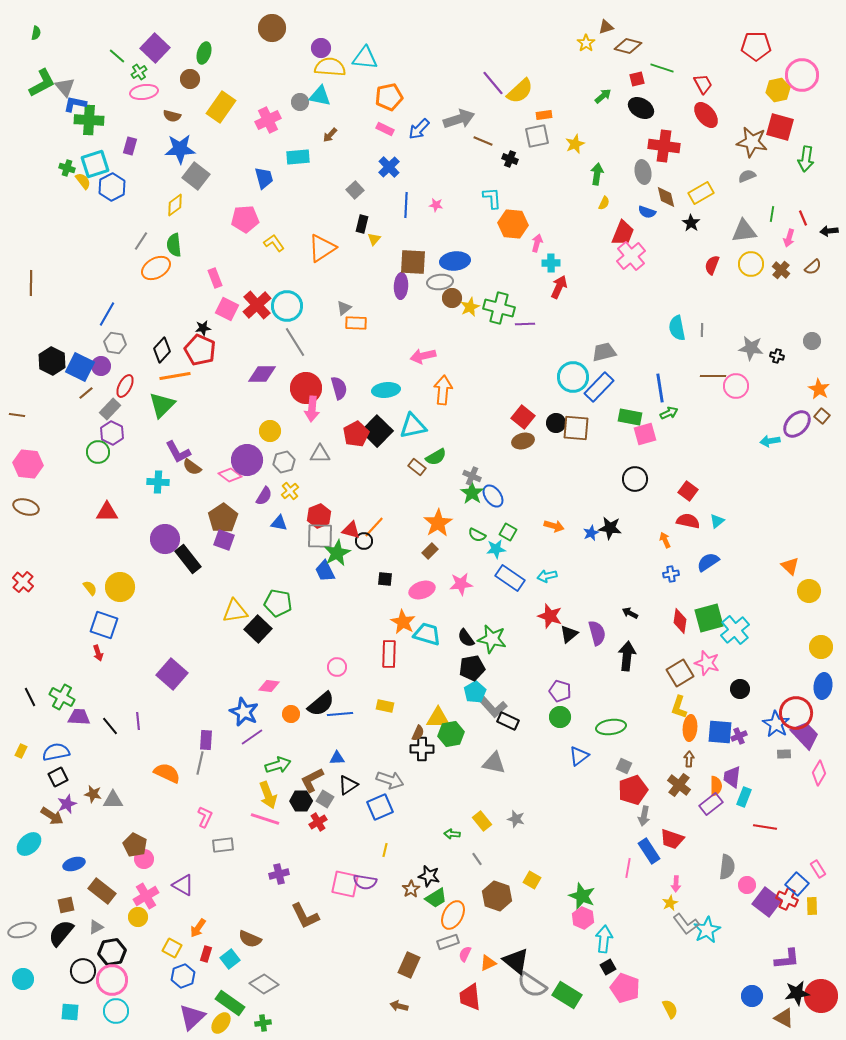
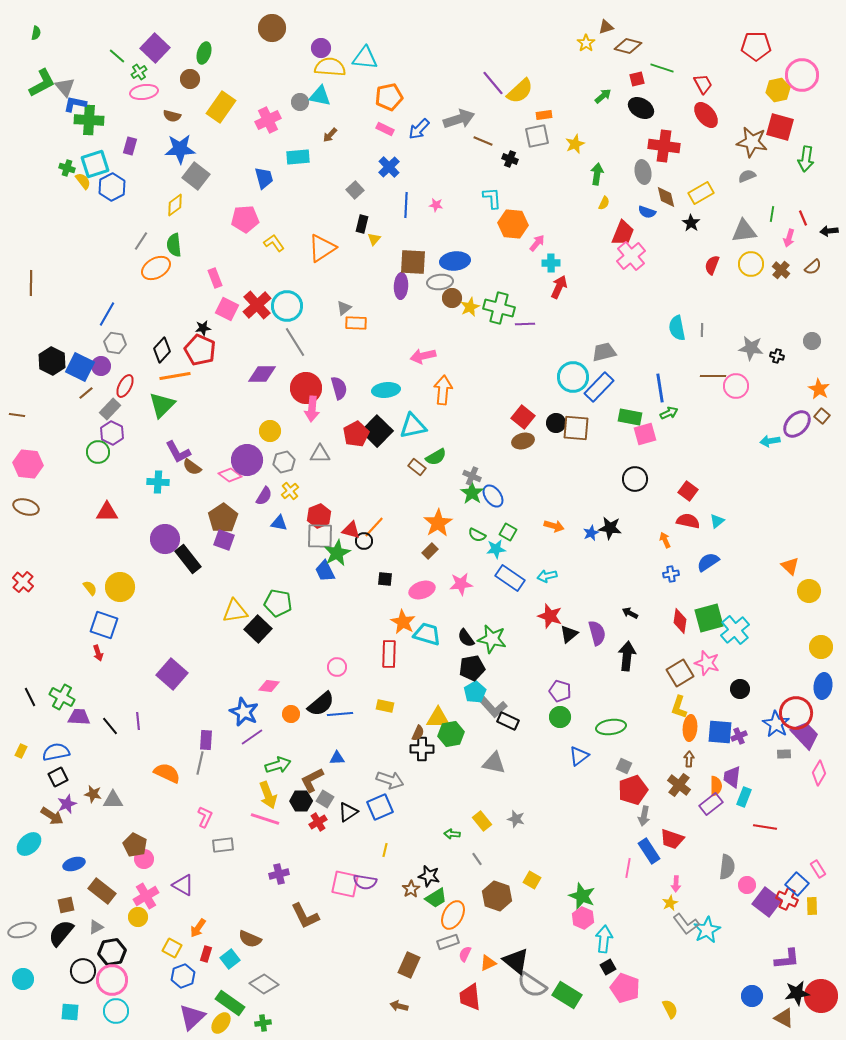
pink arrow at (537, 243): rotated 24 degrees clockwise
black triangle at (348, 785): moved 27 px down
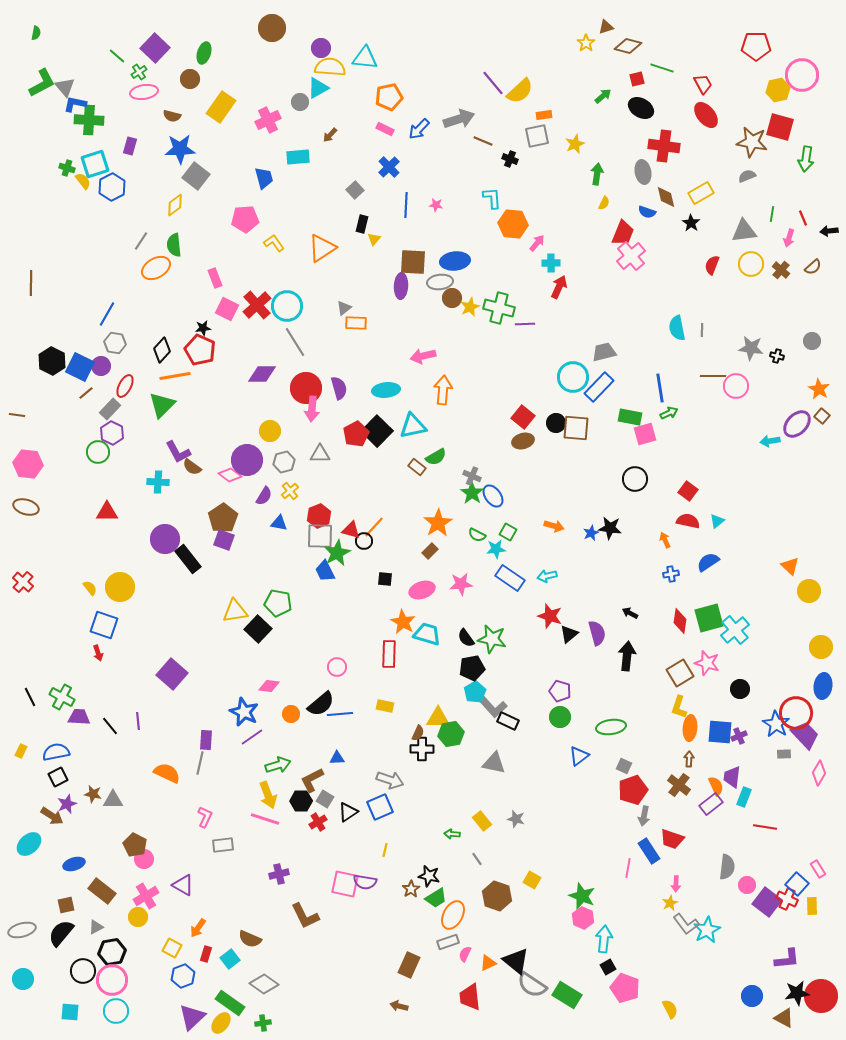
cyan triangle at (320, 96): moved 2 px left, 8 px up; rotated 40 degrees counterclockwise
orange semicircle at (716, 786): rotated 24 degrees counterclockwise
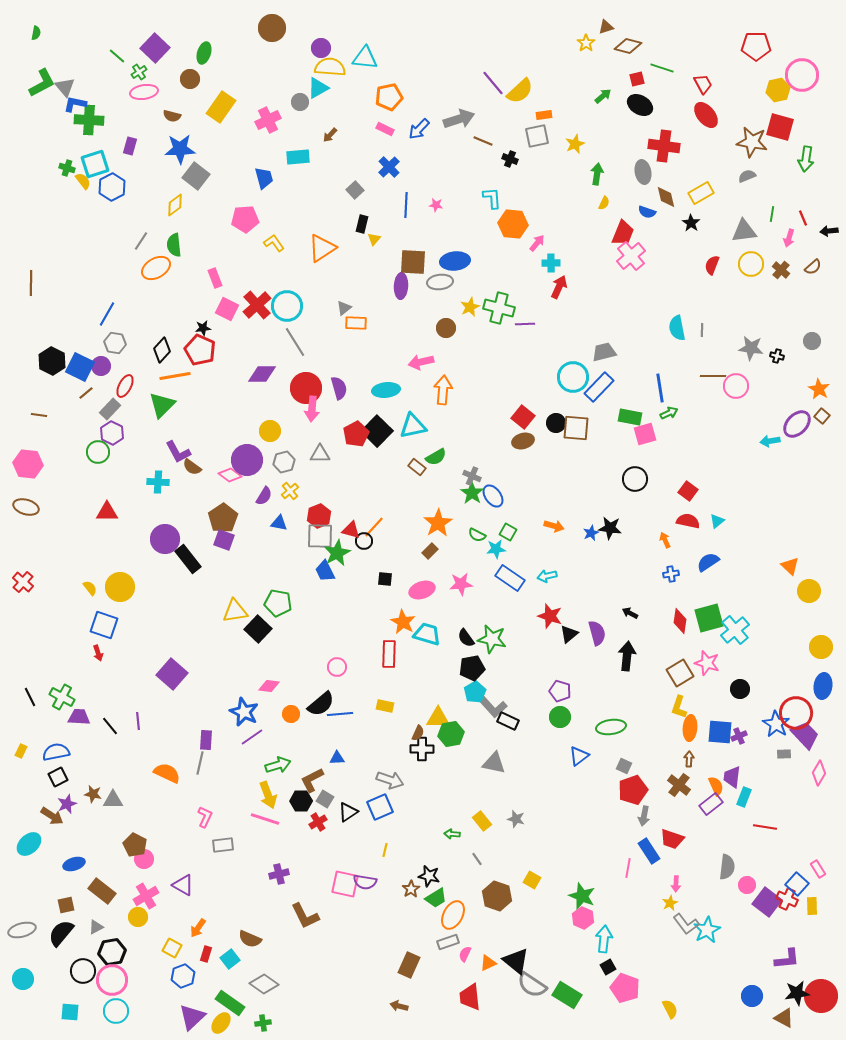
black ellipse at (641, 108): moved 1 px left, 3 px up
brown circle at (452, 298): moved 6 px left, 30 px down
pink arrow at (423, 356): moved 2 px left, 6 px down
brown line at (17, 415): moved 22 px right
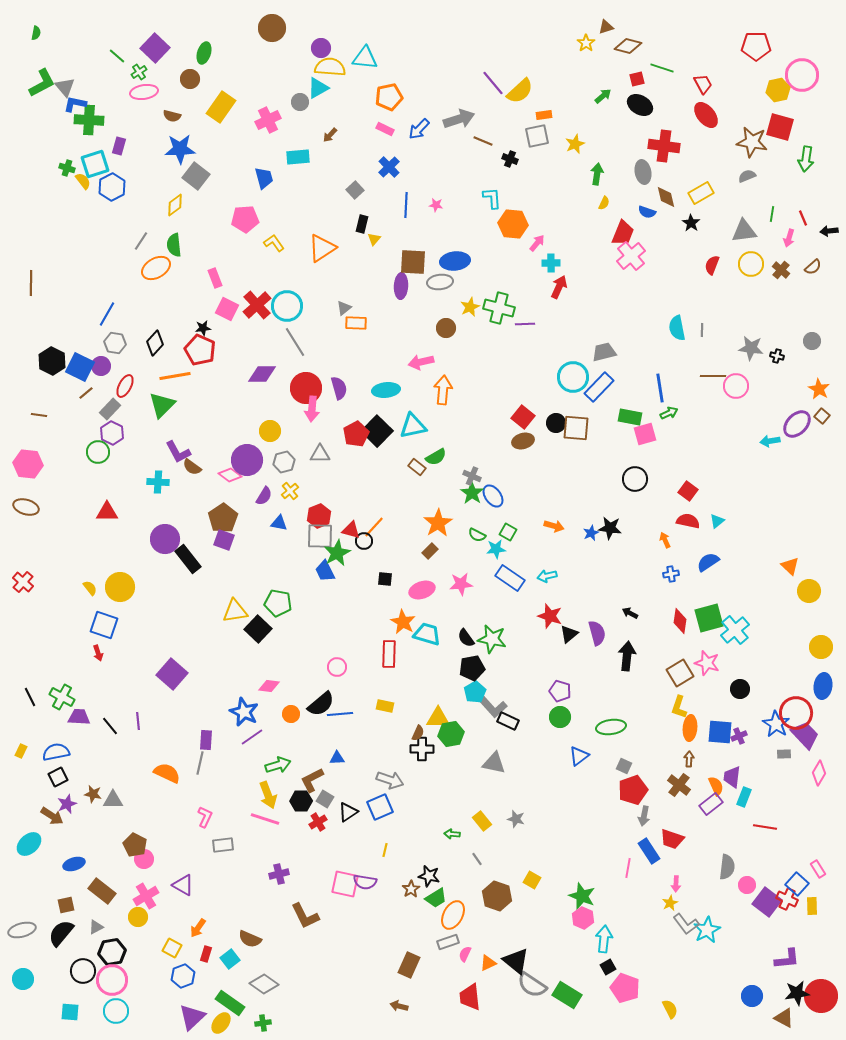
purple rectangle at (130, 146): moved 11 px left
black diamond at (162, 350): moved 7 px left, 7 px up
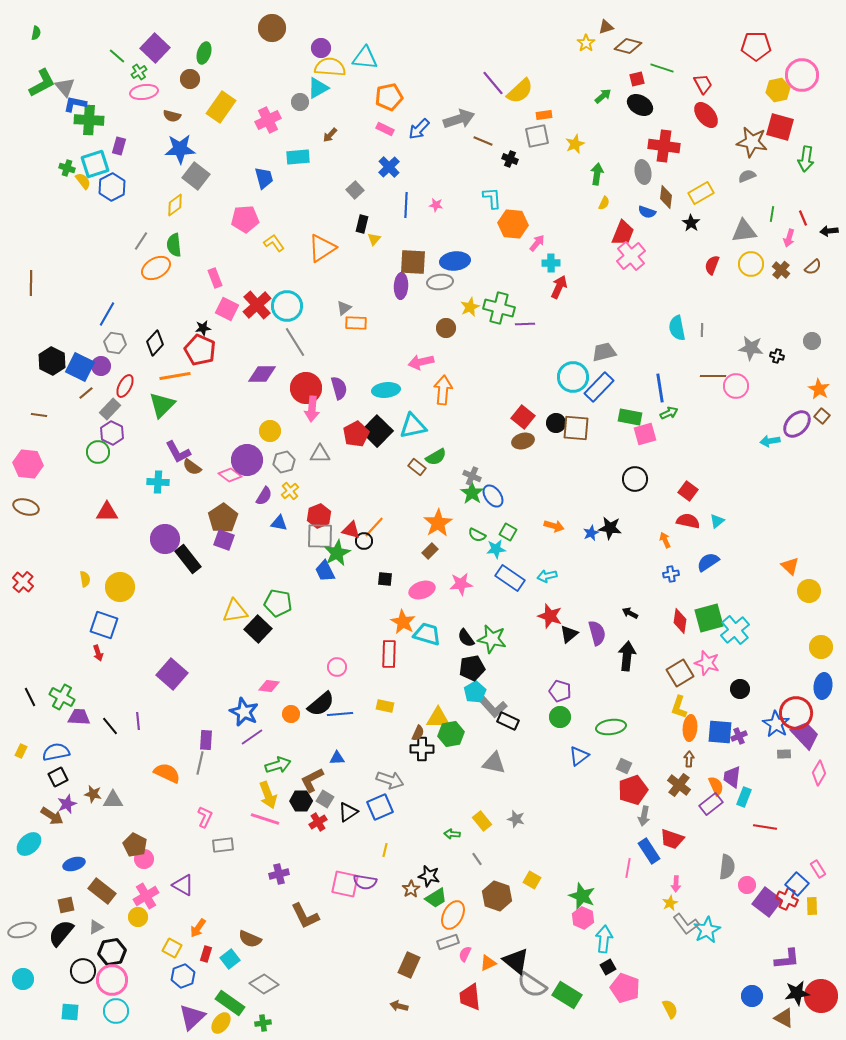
brown diamond at (666, 197): rotated 20 degrees clockwise
yellow semicircle at (90, 588): moved 5 px left, 9 px up; rotated 28 degrees clockwise
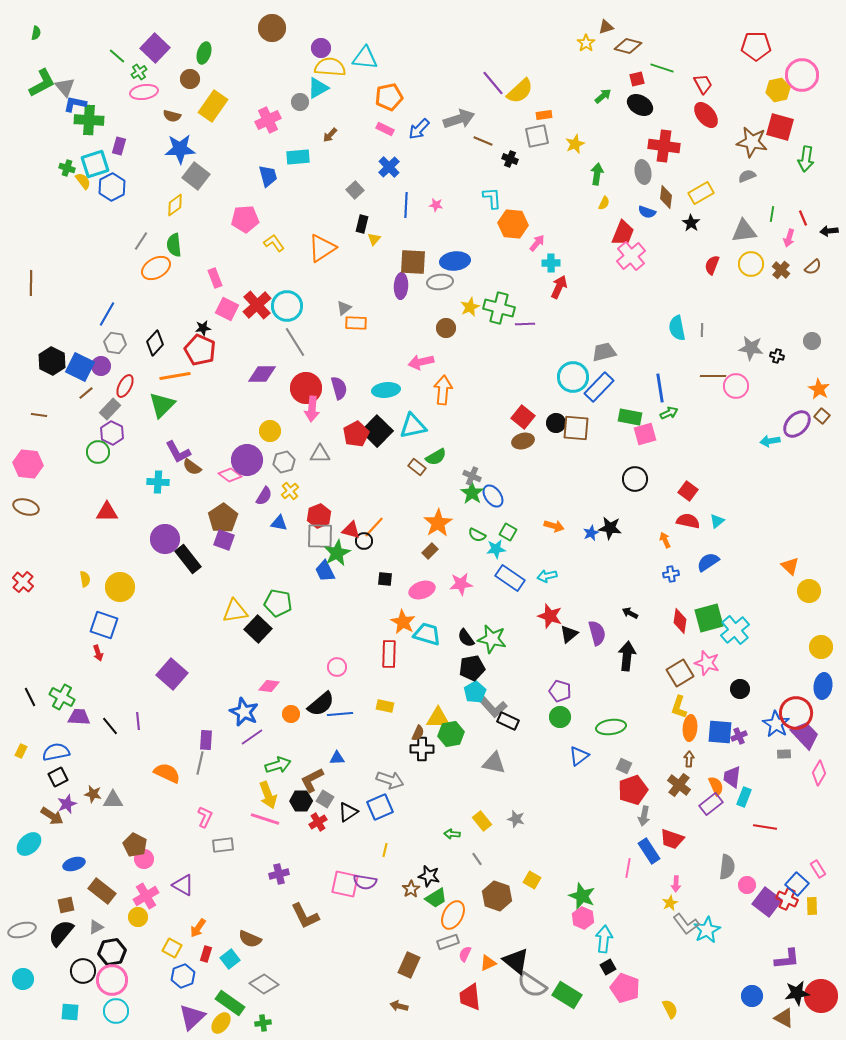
yellow rectangle at (221, 107): moved 8 px left, 1 px up
blue trapezoid at (264, 178): moved 4 px right, 2 px up
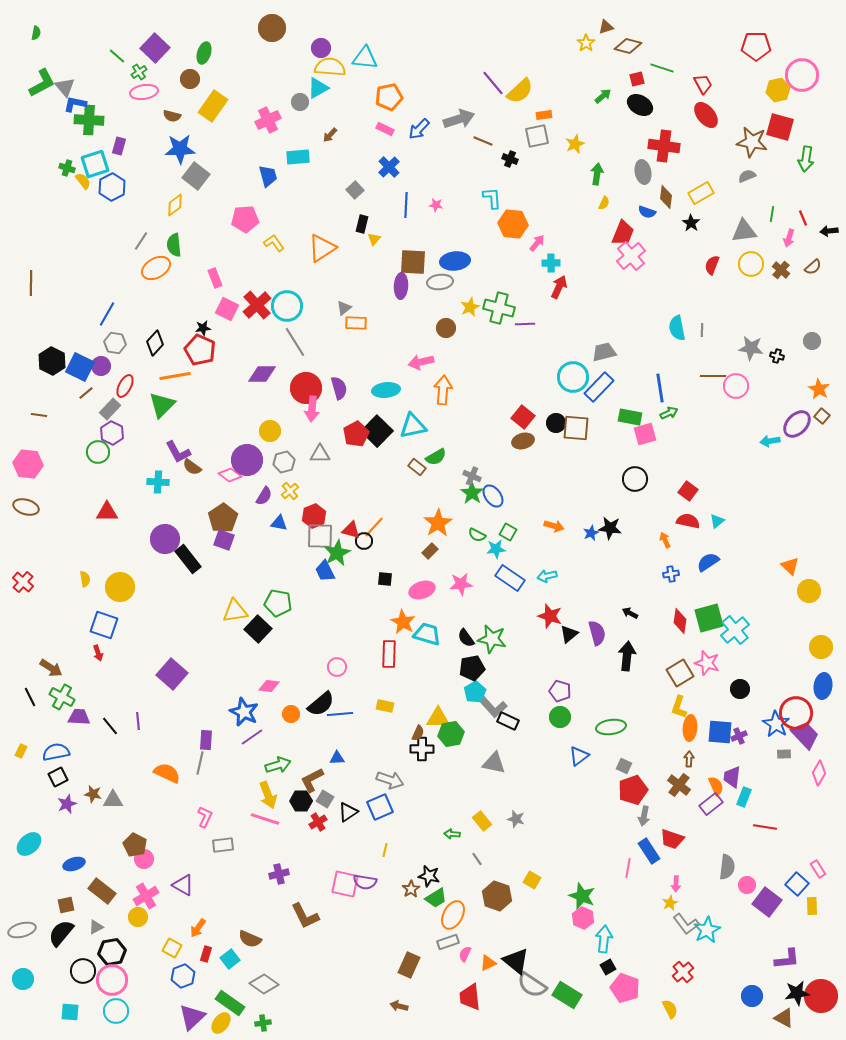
red hexagon at (319, 516): moved 5 px left
brown arrow at (52, 816): moved 1 px left, 148 px up
red cross at (787, 899): moved 104 px left, 73 px down; rotated 25 degrees clockwise
